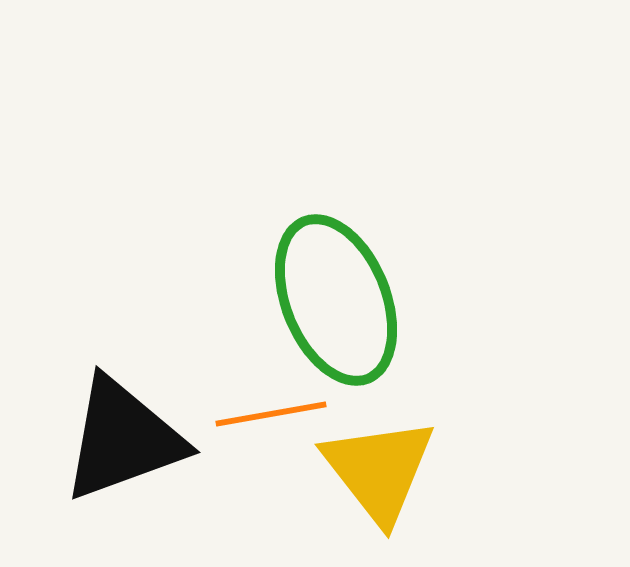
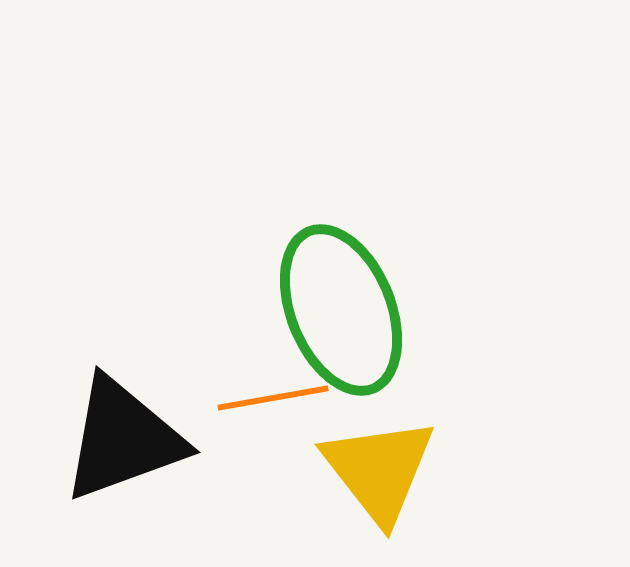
green ellipse: moved 5 px right, 10 px down
orange line: moved 2 px right, 16 px up
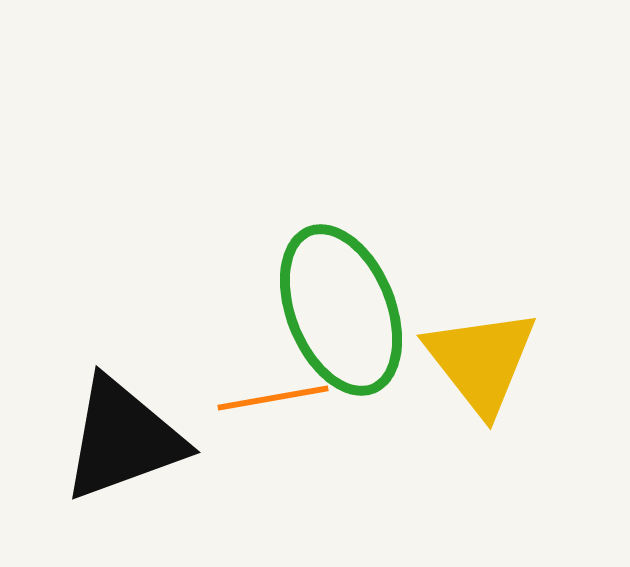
yellow triangle: moved 102 px right, 109 px up
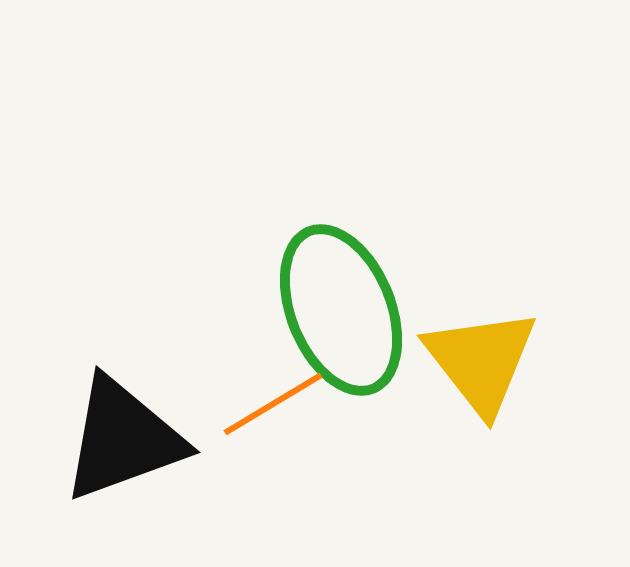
orange line: moved 6 px down; rotated 21 degrees counterclockwise
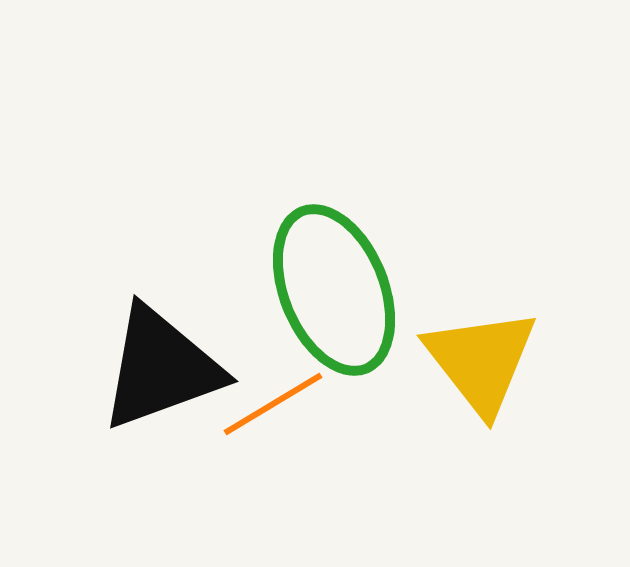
green ellipse: moved 7 px left, 20 px up
black triangle: moved 38 px right, 71 px up
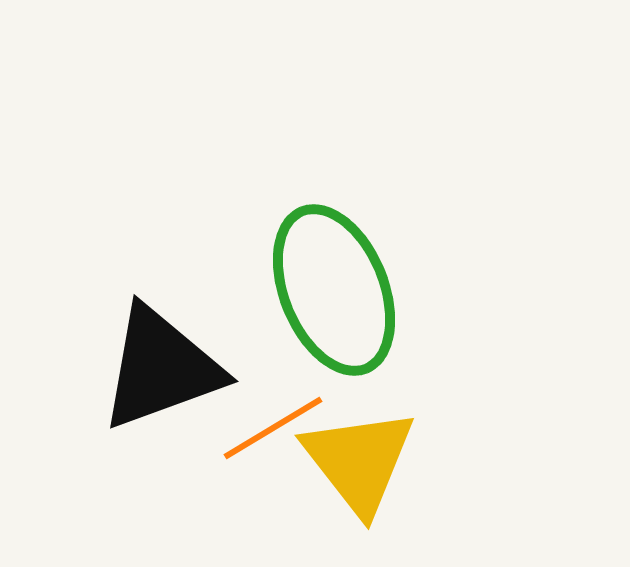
yellow triangle: moved 122 px left, 100 px down
orange line: moved 24 px down
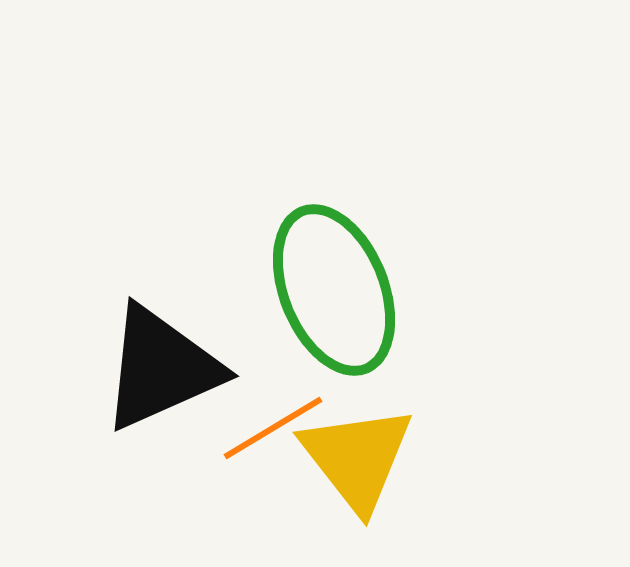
black triangle: rotated 4 degrees counterclockwise
yellow triangle: moved 2 px left, 3 px up
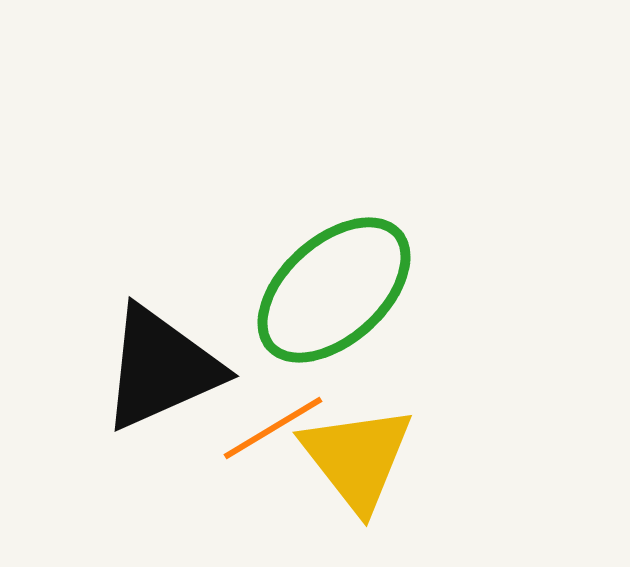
green ellipse: rotated 70 degrees clockwise
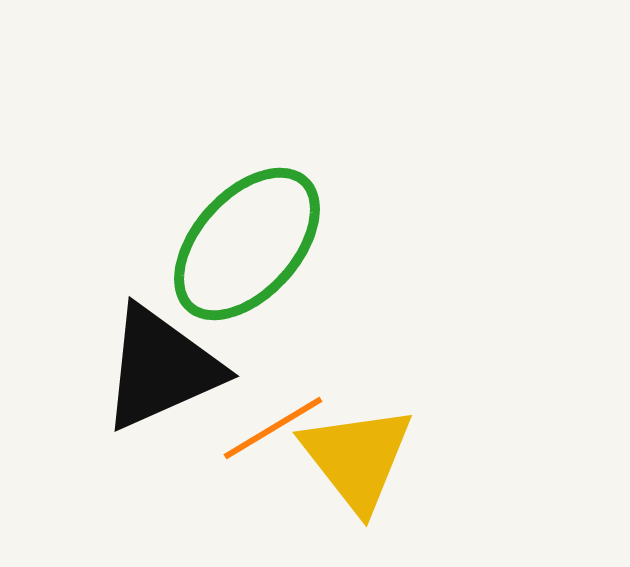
green ellipse: moved 87 px left, 46 px up; rotated 6 degrees counterclockwise
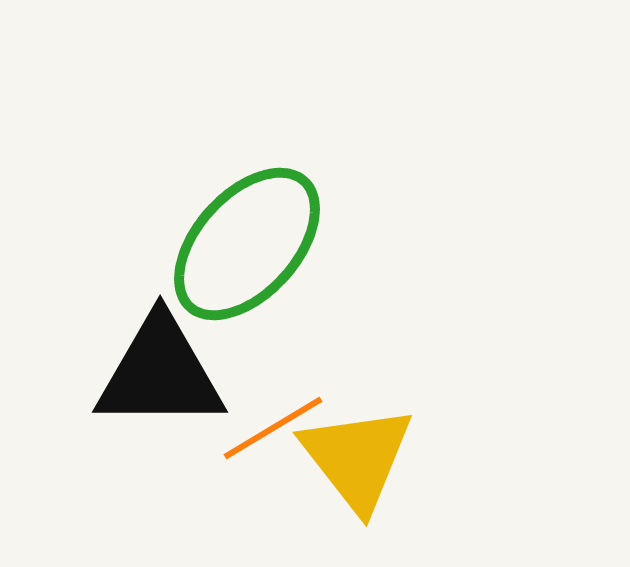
black triangle: moved 1 px left, 5 px down; rotated 24 degrees clockwise
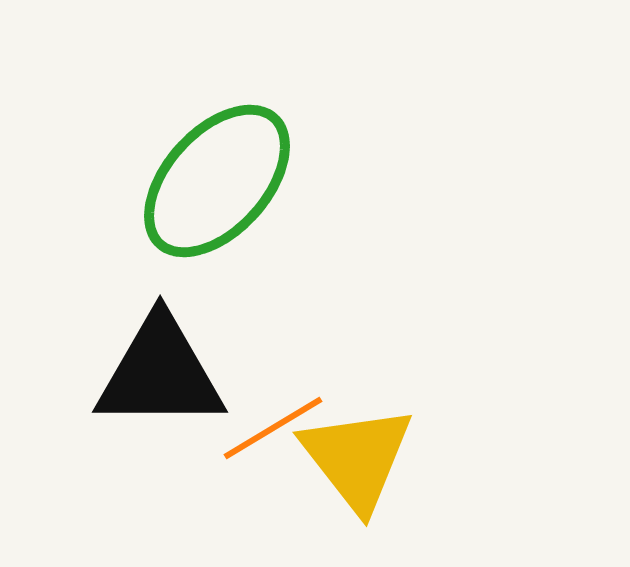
green ellipse: moved 30 px left, 63 px up
